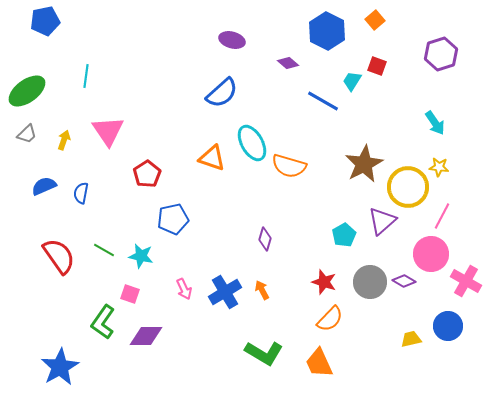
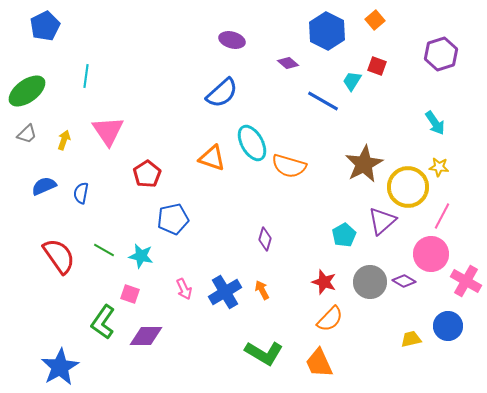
blue pentagon at (45, 21): moved 5 px down; rotated 16 degrees counterclockwise
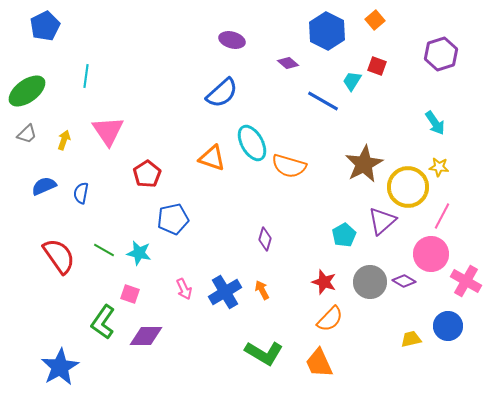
cyan star at (141, 256): moved 2 px left, 3 px up
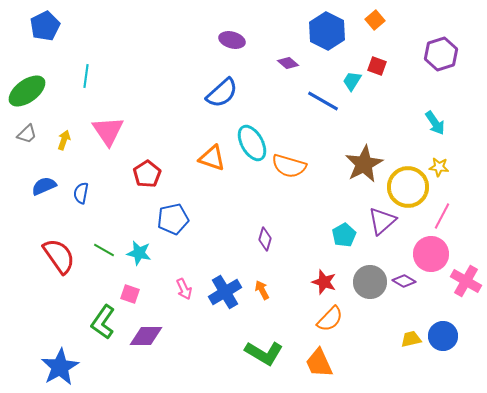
blue circle at (448, 326): moved 5 px left, 10 px down
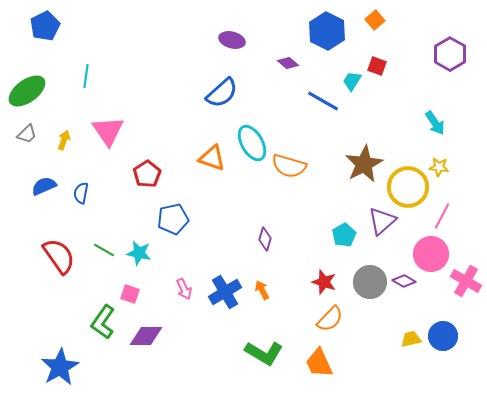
purple hexagon at (441, 54): moved 9 px right; rotated 12 degrees counterclockwise
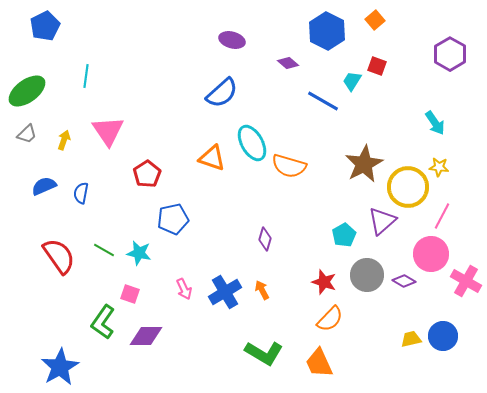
gray circle at (370, 282): moved 3 px left, 7 px up
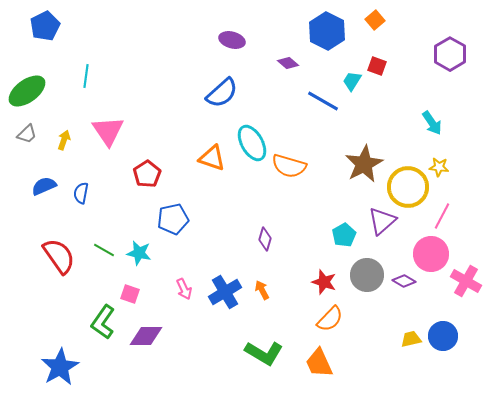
cyan arrow at (435, 123): moved 3 px left
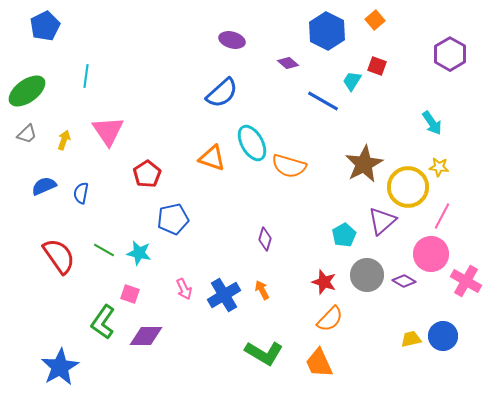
blue cross at (225, 292): moved 1 px left, 3 px down
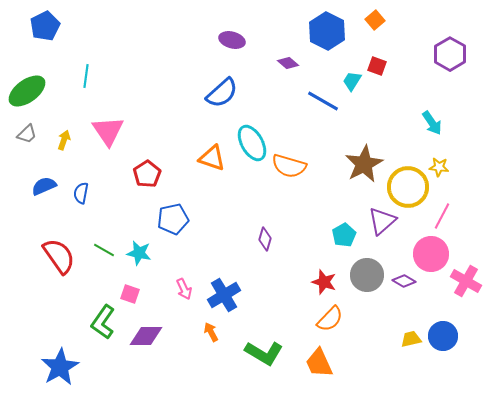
orange arrow at (262, 290): moved 51 px left, 42 px down
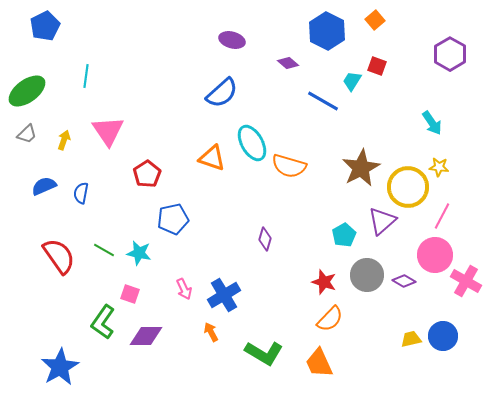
brown star at (364, 164): moved 3 px left, 4 px down
pink circle at (431, 254): moved 4 px right, 1 px down
